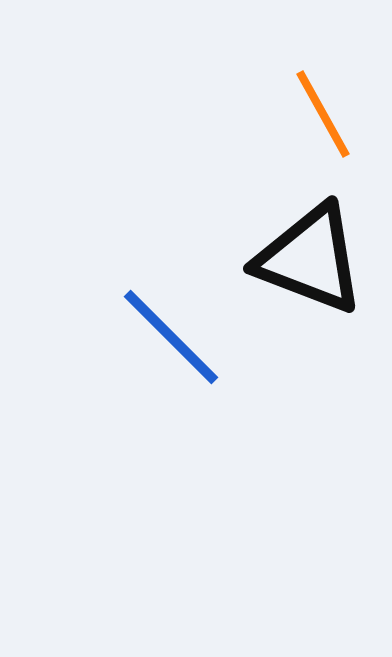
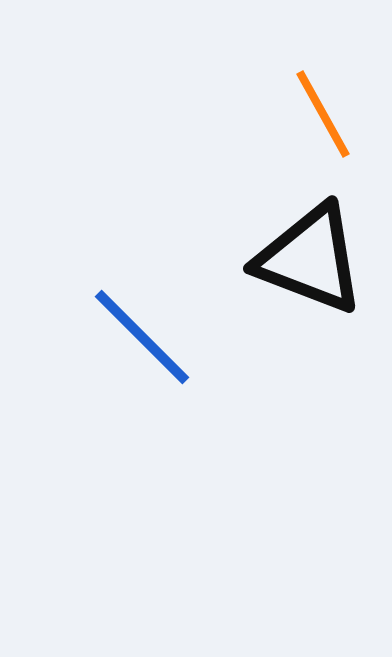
blue line: moved 29 px left
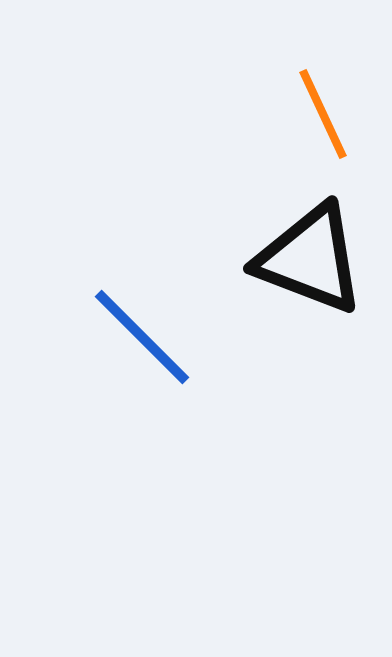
orange line: rotated 4 degrees clockwise
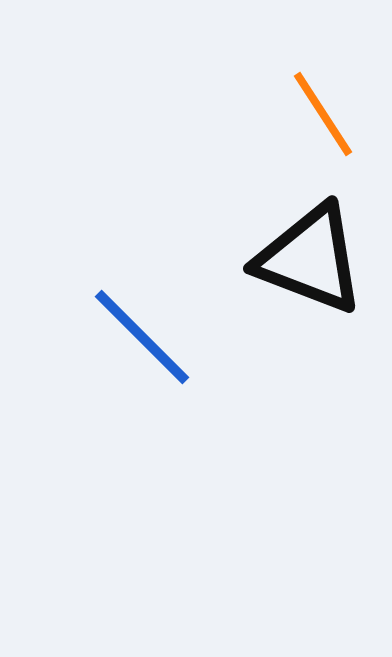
orange line: rotated 8 degrees counterclockwise
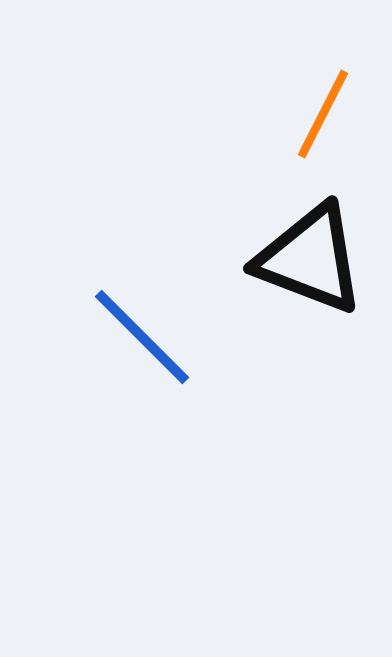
orange line: rotated 60 degrees clockwise
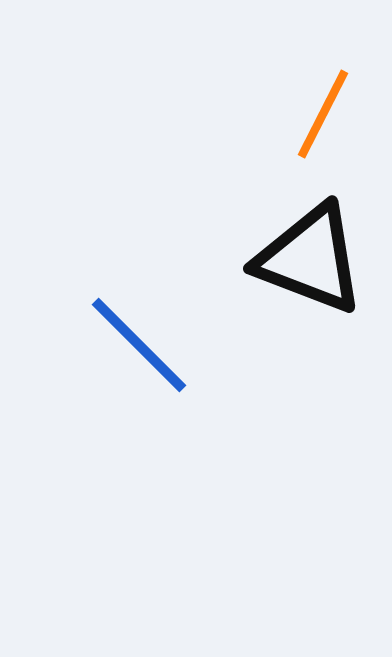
blue line: moved 3 px left, 8 px down
